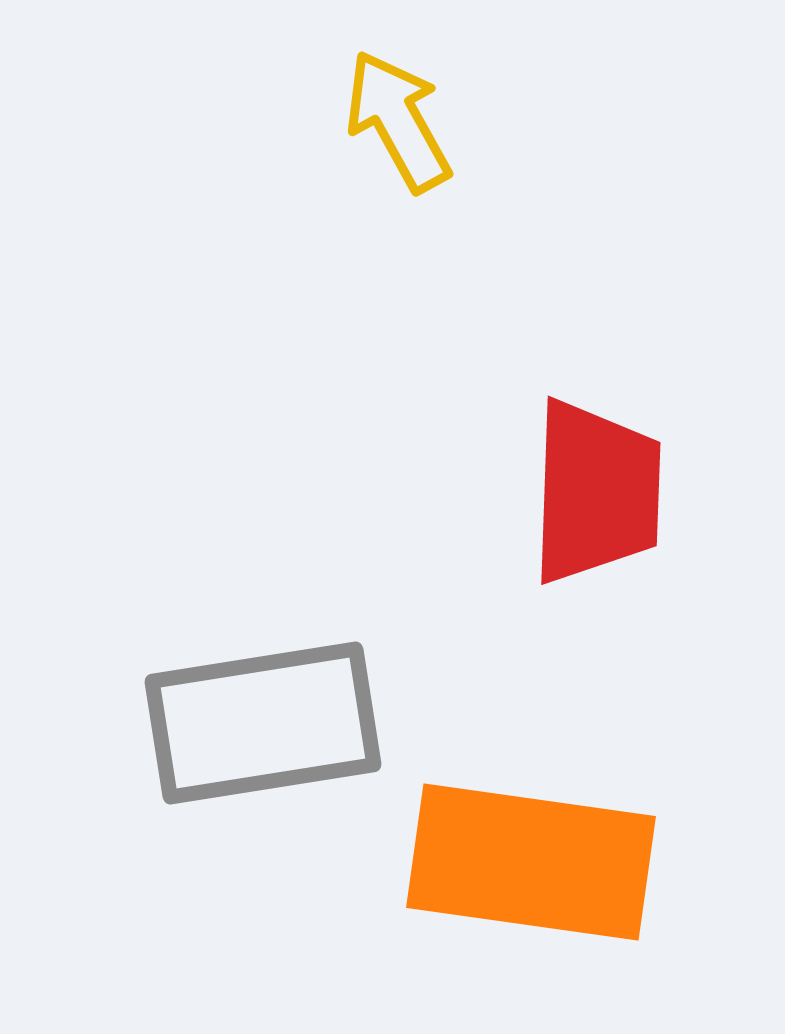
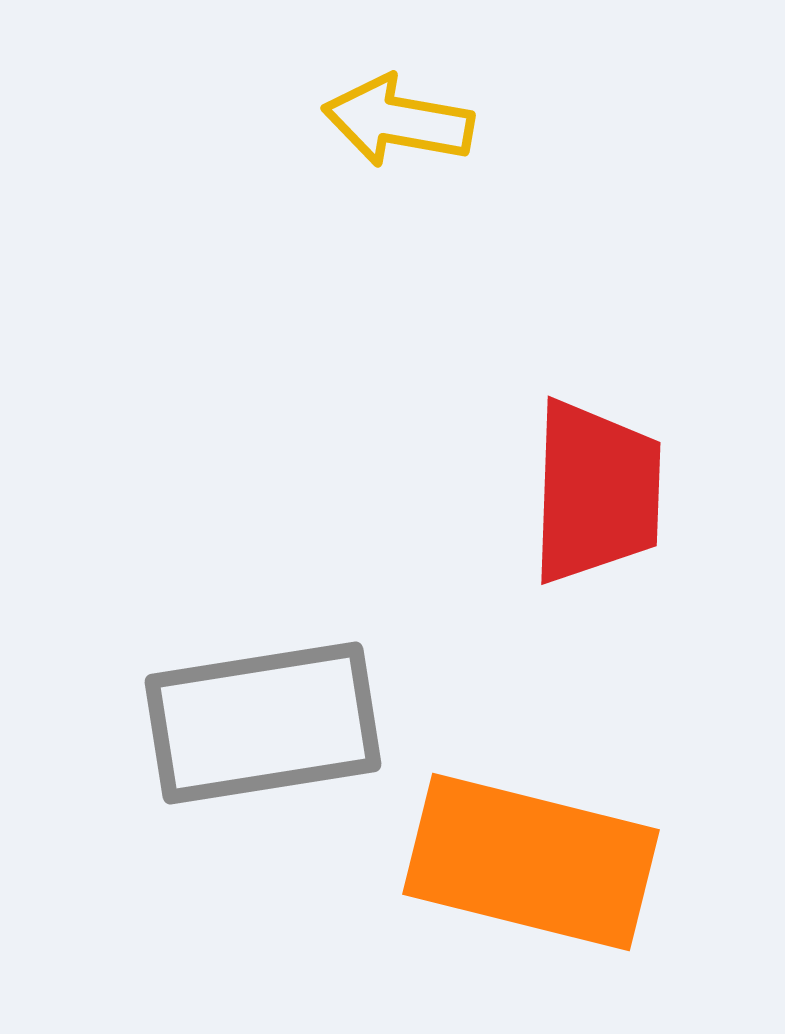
yellow arrow: rotated 51 degrees counterclockwise
orange rectangle: rotated 6 degrees clockwise
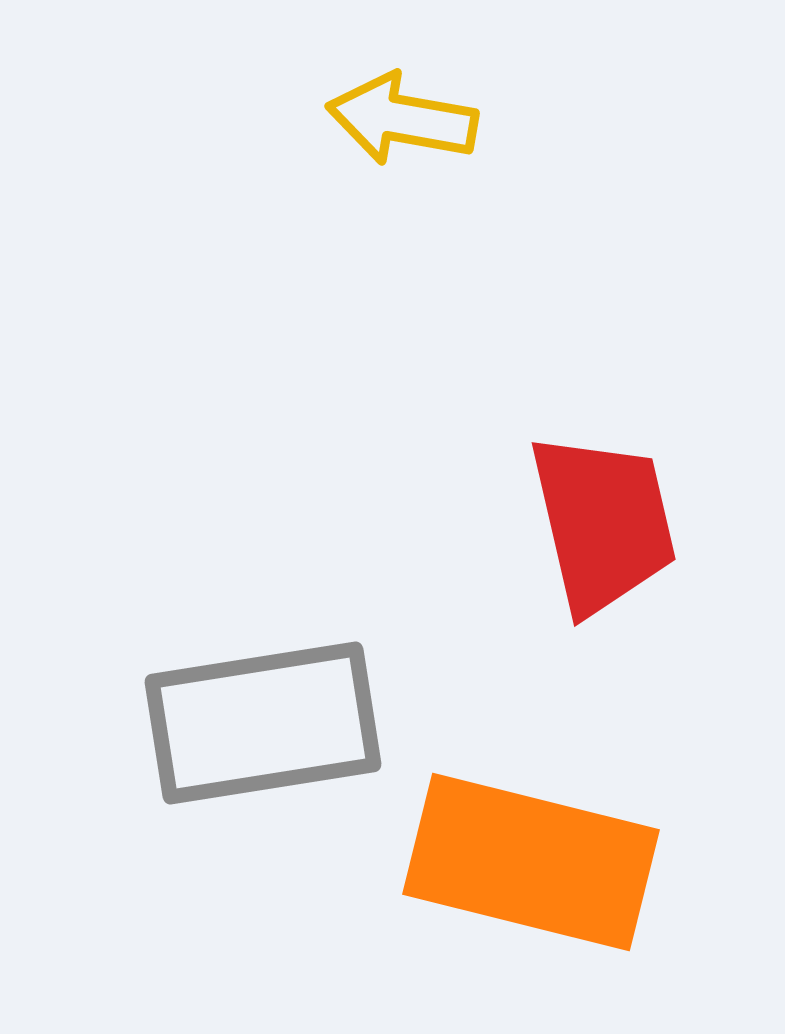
yellow arrow: moved 4 px right, 2 px up
red trapezoid: moved 7 px right, 31 px down; rotated 15 degrees counterclockwise
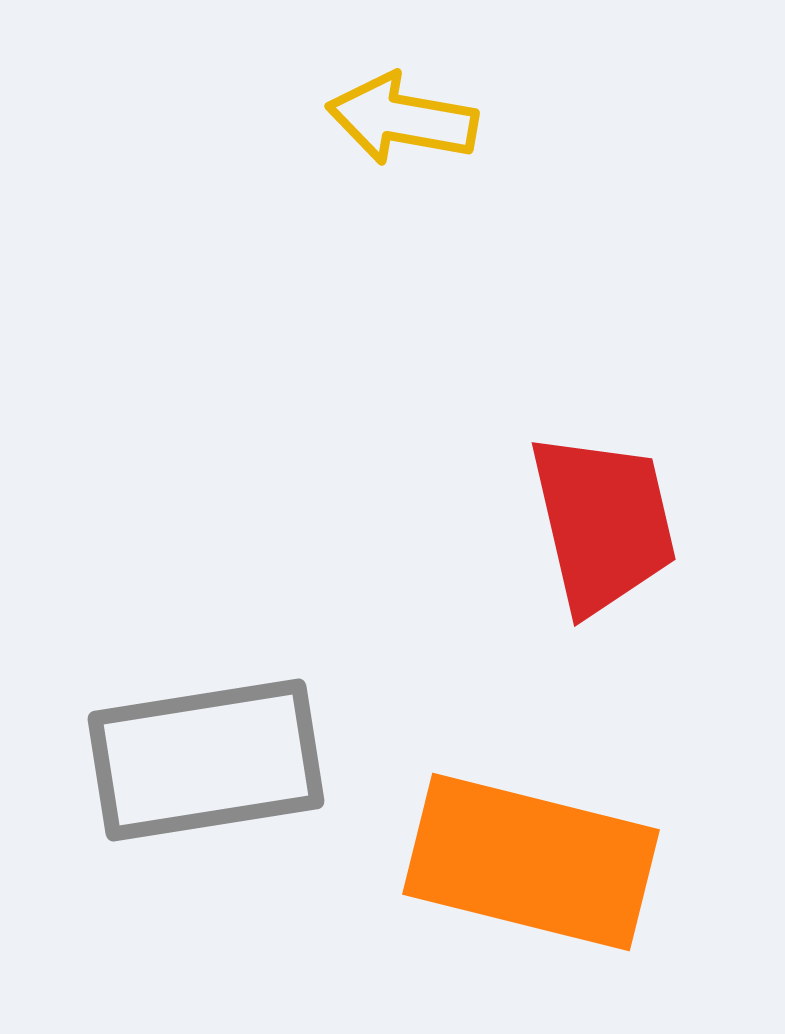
gray rectangle: moved 57 px left, 37 px down
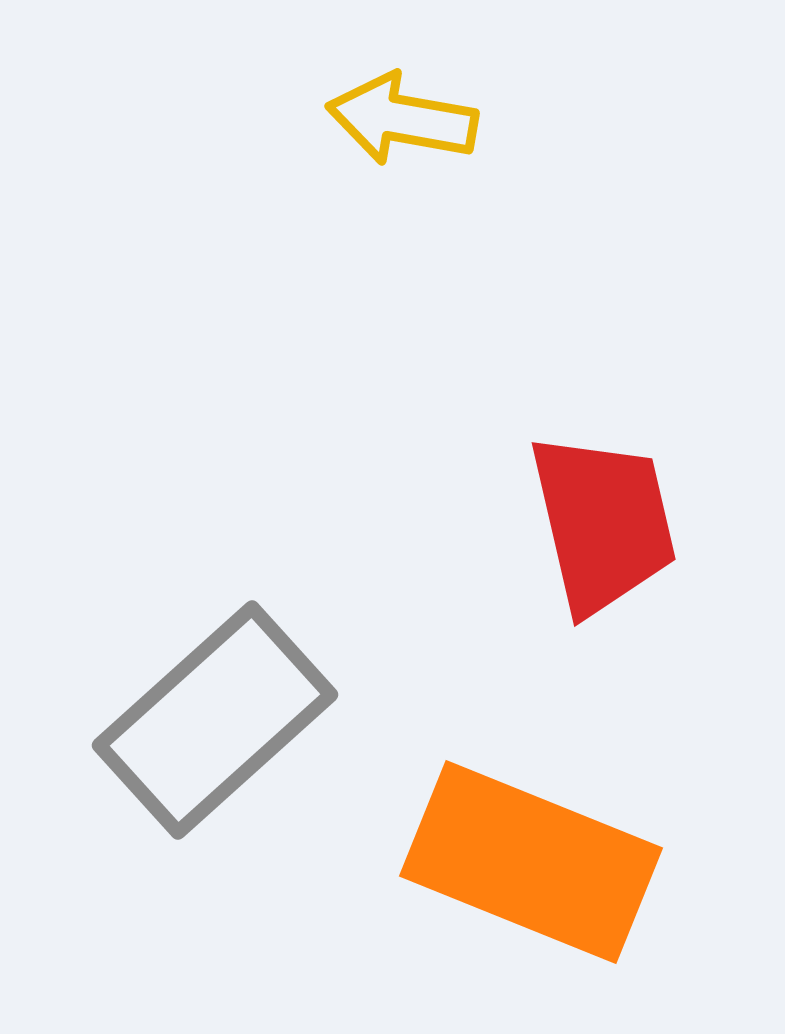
gray rectangle: moved 9 px right, 40 px up; rotated 33 degrees counterclockwise
orange rectangle: rotated 8 degrees clockwise
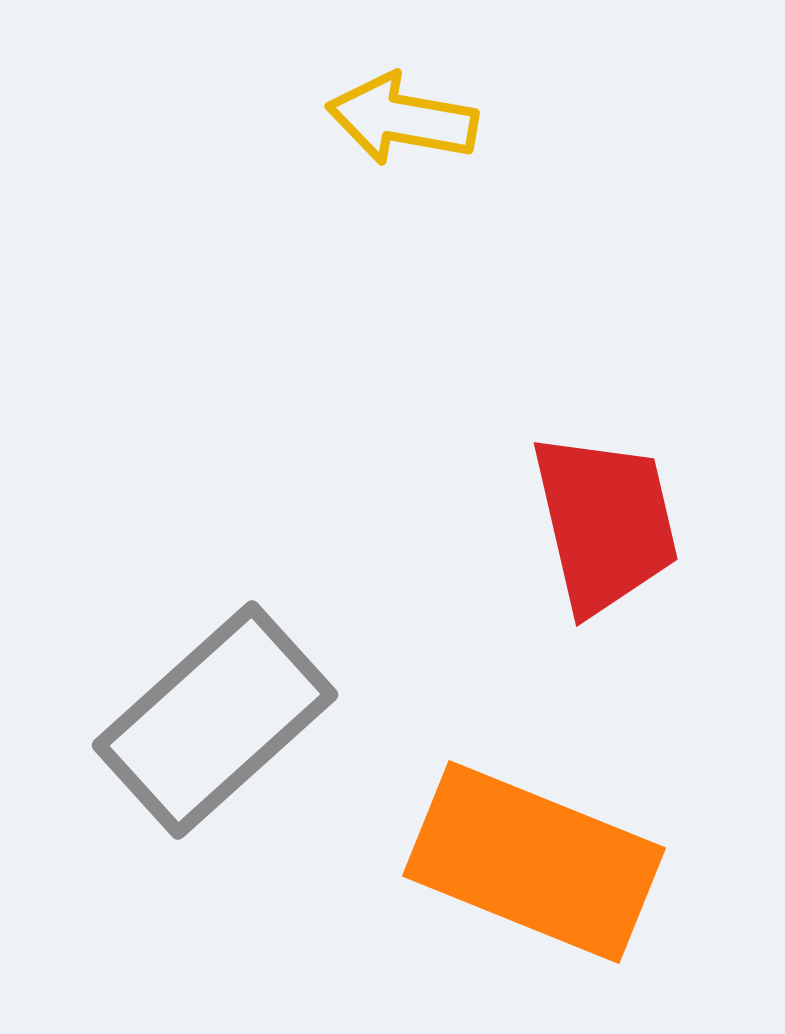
red trapezoid: moved 2 px right
orange rectangle: moved 3 px right
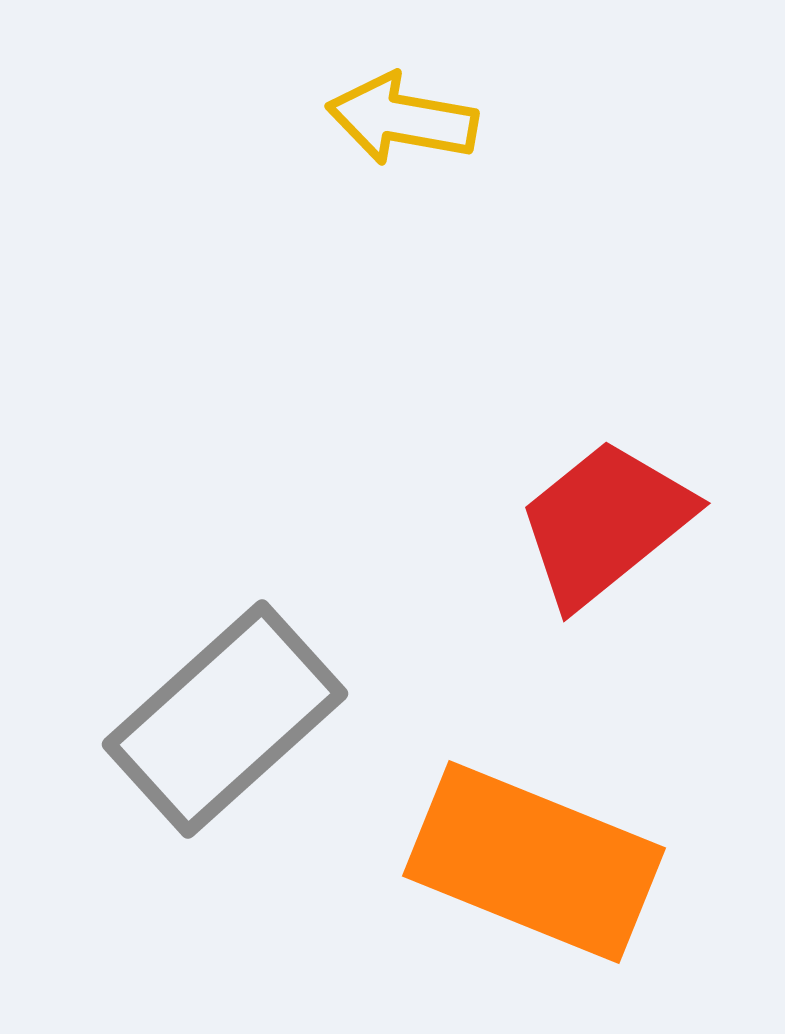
red trapezoid: rotated 116 degrees counterclockwise
gray rectangle: moved 10 px right, 1 px up
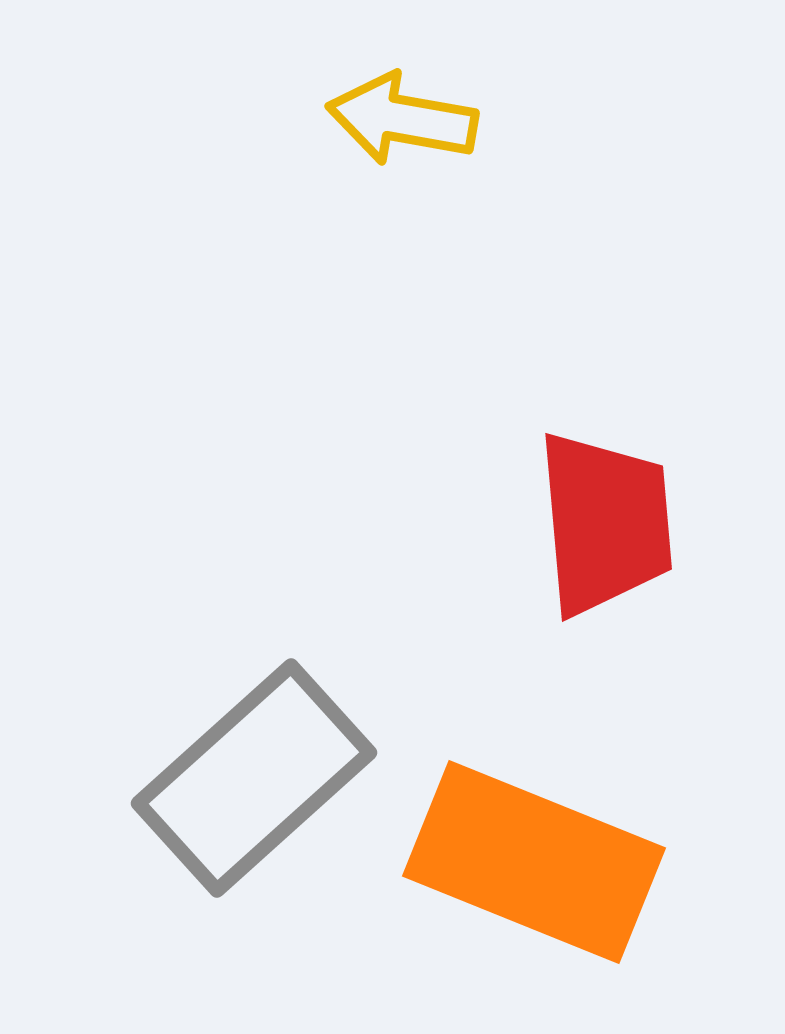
red trapezoid: rotated 124 degrees clockwise
gray rectangle: moved 29 px right, 59 px down
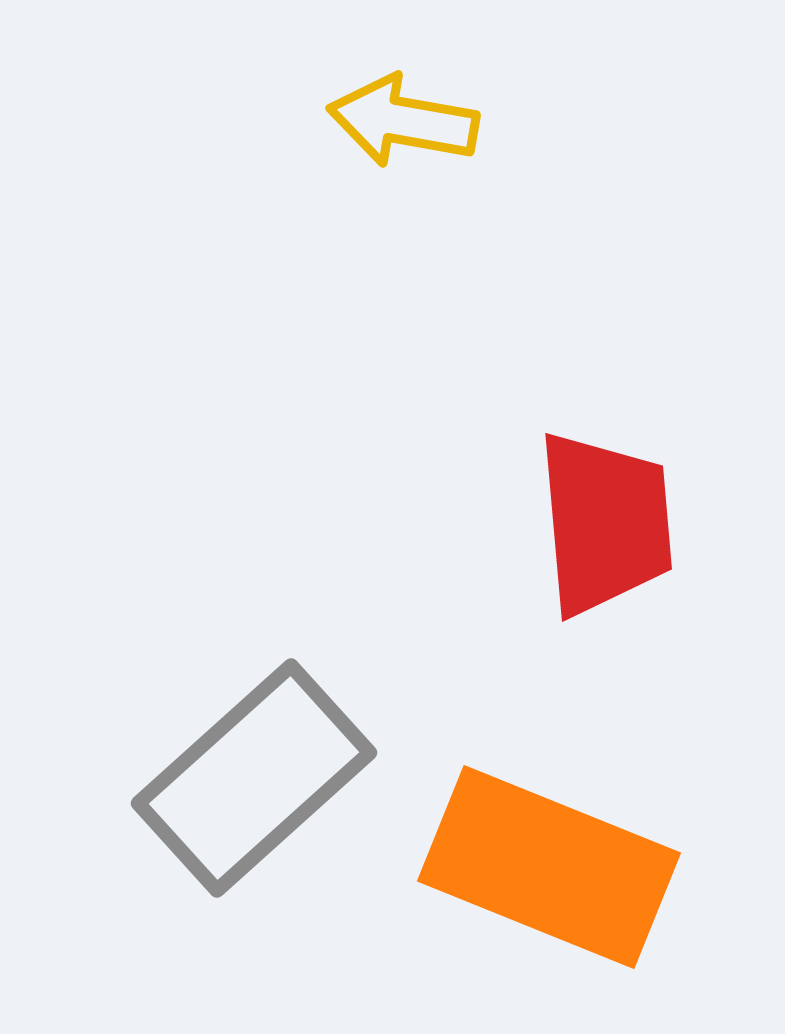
yellow arrow: moved 1 px right, 2 px down
orange rectangle: moved 15 px right, 5 px down
